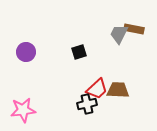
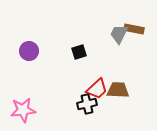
purple circle: moved 3 px right, 1 px up
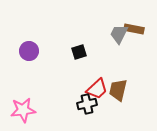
brown trapezoid: rotated 80 degrees counterclockwise
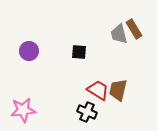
brown rectangle: rotated 48 degrees clockwise
gray trapezoid: rotated 40 degrees counterclockwise
black square: rotated 21 degrees clockwise
red trapezoid: moved 1 px right, 1 px down; rotated 105 degrees counterclockwise
black cross: moved 8 px down; rotated 36 degrees clockwise
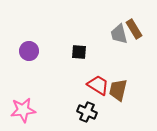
red trapezoid: moved 5 px up
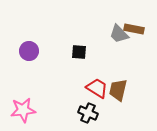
brown rectangle: rotated 48 degrees counterclockwise
gray trapezoid: rotated 30 degrees counterclockwise
red trapezoid: moved 1 px left, 3 px down
black cross: moved 1 px right, 1 px down
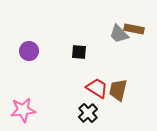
black cross: rotated 24 degrees clockwise
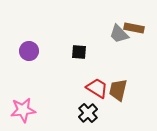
brown rectangle: moved 1 px up
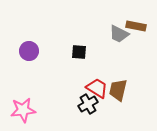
brown rectangle: moved 2 px right, 2 px up
gray trapezoid: rotated 20 degrees counterclockwise
black cross: moved 9 px up; rotated 12 degrees clockwise
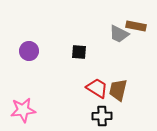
black cross: moved 14 px right, 12 px down; rotated 30 degrees clockwise
